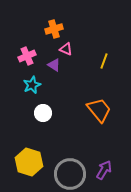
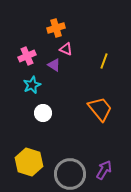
orange cross: moved 2 px right, 1 px up
orange trapezoid: moved 1 px right, 1 px up
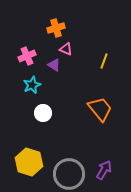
gray circle: moved 1 px left
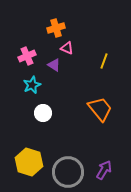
pink triangle: moved 1 px right, 1 px up
gray circle: moved 1 px left, 2 px up
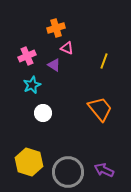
purple arrow: rotated 96 degrees counterclockwise
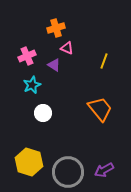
purple arrow: rotated 54 degrees counterclockwise
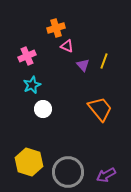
pink triangle: moved 2 px up
purple triangle: moved 29 px right; rotated 16 degrees clockwise
white circle: moved 4 px up
purple arrow: moved 2 px right, 5 px down
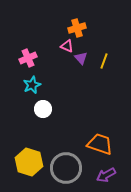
orange cross: moved 21 px right
pink cross: moved 1 px right, 2 px down
purple triangle: moved 2 px left, 7 px up
orange trapezoid: moved 35 px down; rotated 32 degrees counterclockwise
gray circle: moved 2 px left, 4 px up
